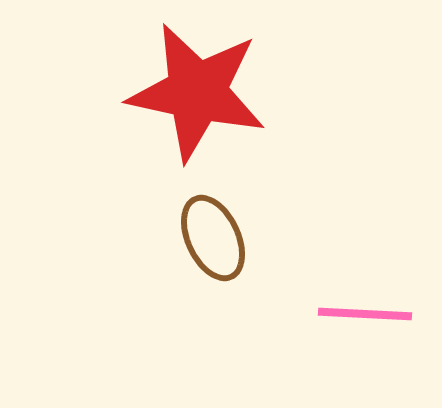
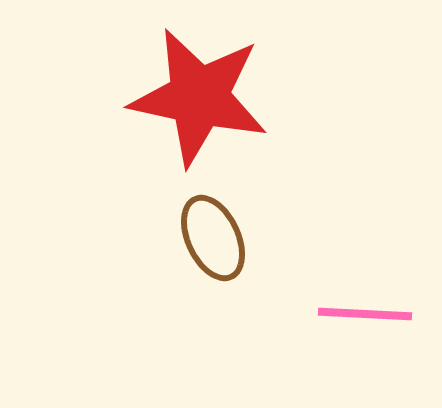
red star: moved 2 px right, 5 px down
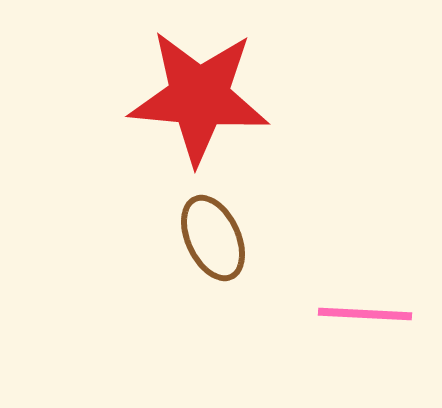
red star: rotated 7 degrees counterclockwise
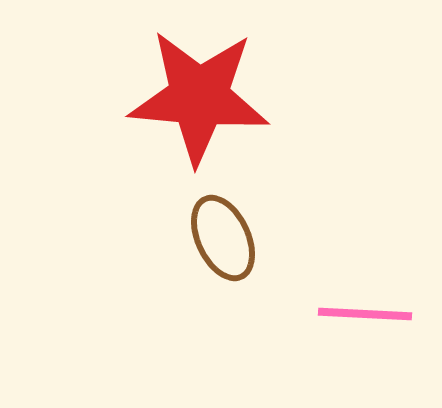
brown ellipse: moved 10 px right
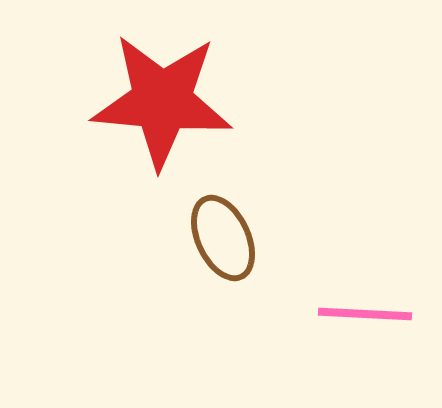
red star: moved 37 px left, 4 px down
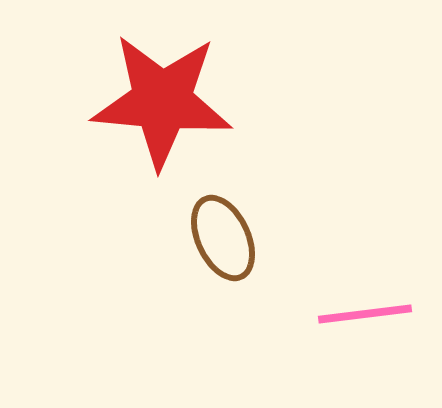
pink line: rotated 10 degrees counterclockwise
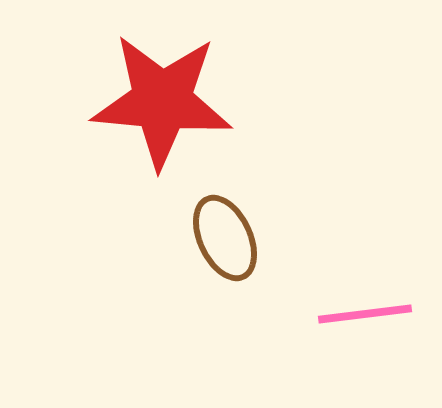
brown ellipse: moved 2 px right
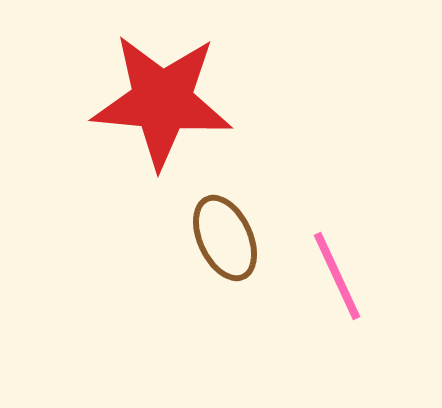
pink line: moved 28 px left, 38 px up; rotated 72 degrees clockwise
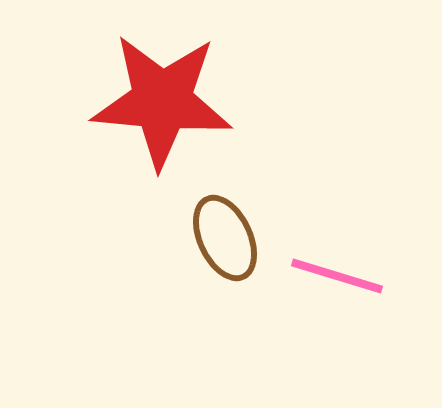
pink line: rotated 48 degrees counterclockwise
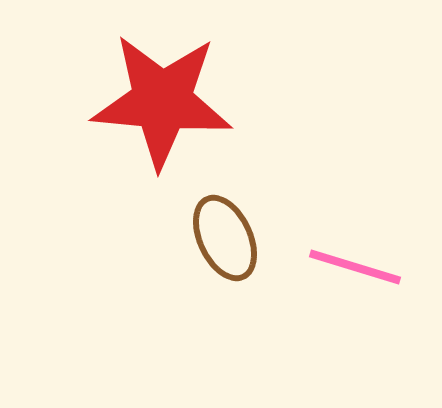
pink line: moved 18 px right, 9 px up
